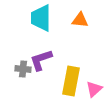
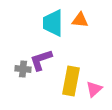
cyan trapezoid: moved 12 px right, 5 px down
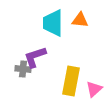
purple L-shape: moved 6 px left, 3 px up
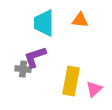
cyan trapezoid: moved 9 px left
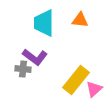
purple L-shape: rotated 125 degrees counterclockwise
yellow rectangle: moved 5 px right, 1 px up; rotated 28 degrees clockwise
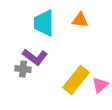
pink triangle: moved 6 px right, 4 px up
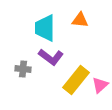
cyan trapezoid: moved 1 px right, 5 px down
purple L-shape: moved 16 px right
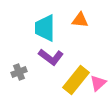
gray cross: moved 4 px left, 3 px down; rotated 28 degrees counterclockwise
pink triangle: moved 2 px left, 2 px up
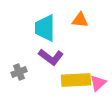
yellow rectangle: rotated 48 degrees clockwise
